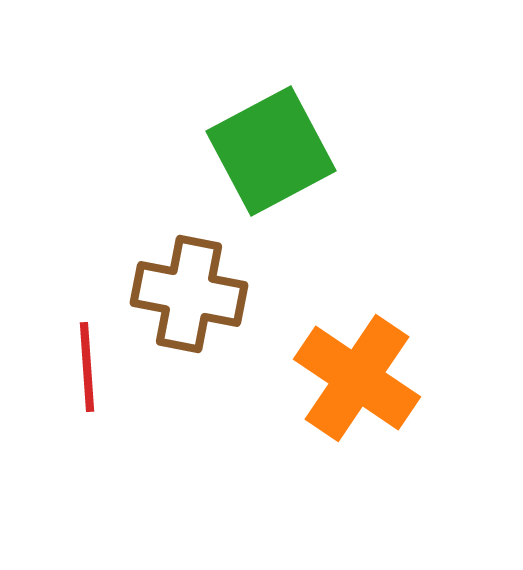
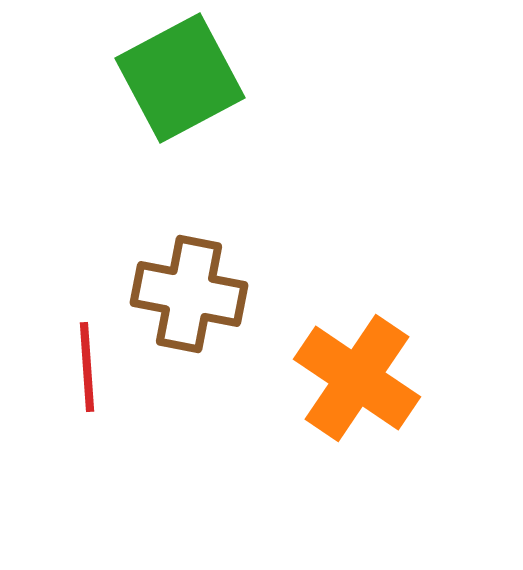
green square: moved 91 px left, 73 px up
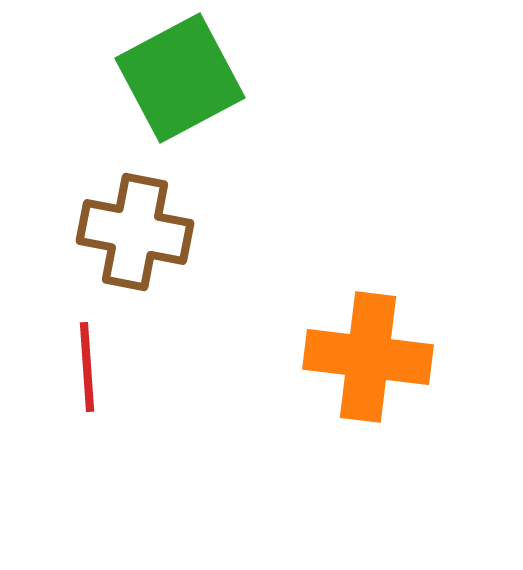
brown cross: moved 54 px left, 62 px up
orange cross: moved 11 px right, 21 px up; rotated 27 degrees counterclockwise
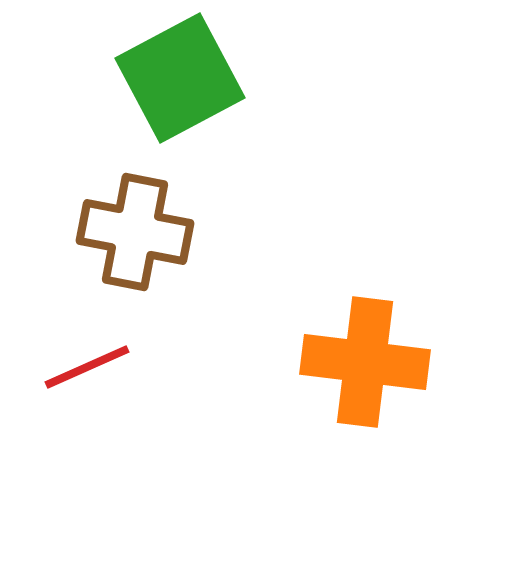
orange cross: moved 3 px left, 5 px down
red line: rotated 70 degrees clockwise
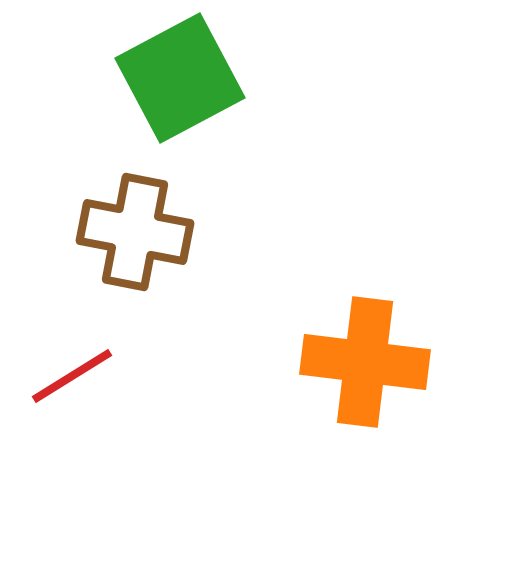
red line: moved 15 px left, 9 px down; rotated 8 degrees counterclockwise
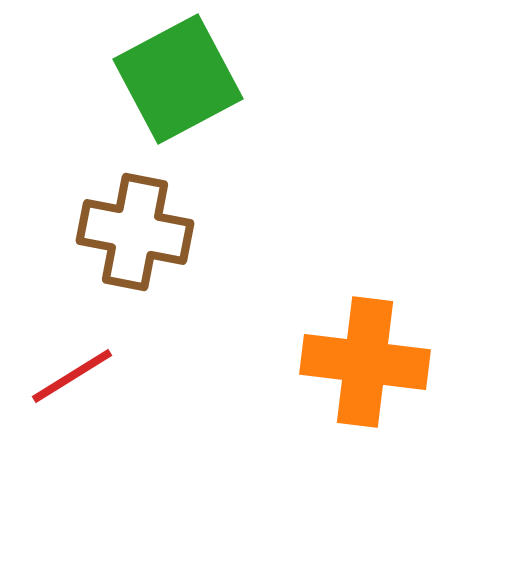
green square: moved 2 px left, 1 px down
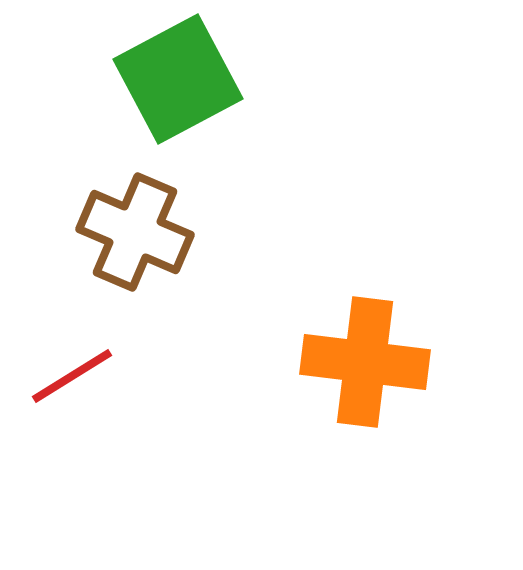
brown cross: rotated 12 degrees clockwise
